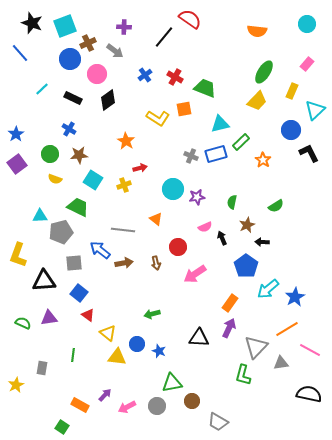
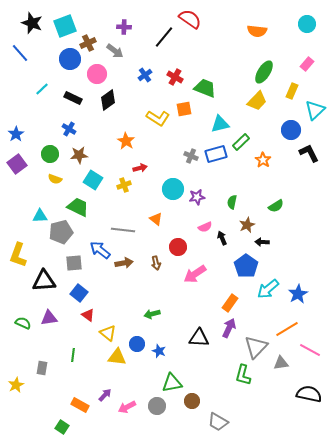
blue star at (295, 297): moved 3 px right, 3 px up
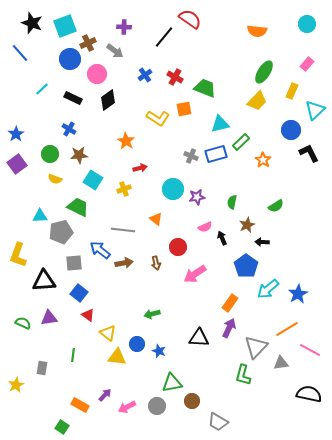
yellow cross at (124, 185): moved 4 px down
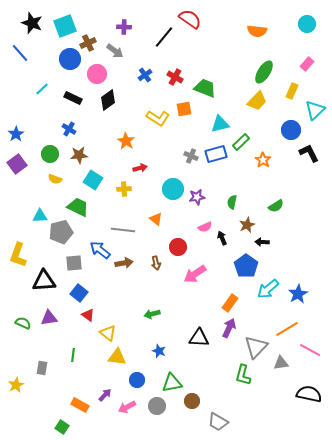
yellow cross at (124, 189): rotated 16 degrees clockwise
blue circle at (137, 344): moved 36 px down
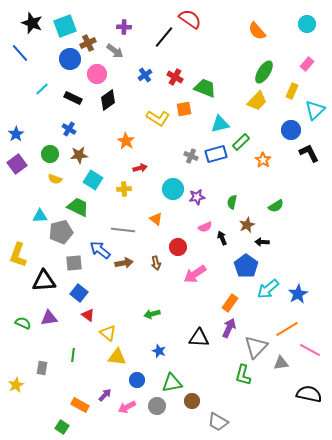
orange semicircle at (257, 31): rotated 42 degrees clockwise
